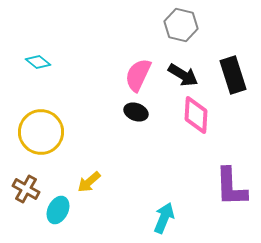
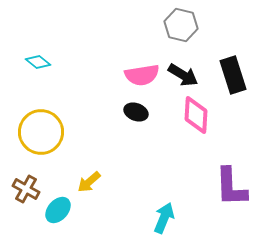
pink semicircle: moved 4 px right; rotated 124 degrees counterclockwise
cyan ellipse: rotated 16 degrees clockwise
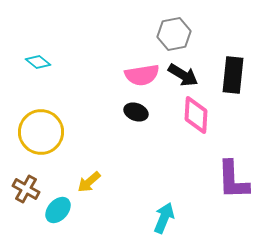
gray hexagon: moved 7 px left, 9 px down; rotated 24 degrees counterclockwise
black rectangle: rotated 24 degrees clockwise
purple L-shape: moved 2 px right, 7 px up
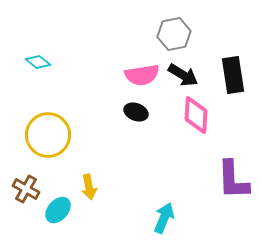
black rectangle: rotated 15 degrees counterclockwise
yellow circle: moved 7 px right, 3 px down
yellow arrow: moved 5 px down; rotated 60 degrees counterclockwise
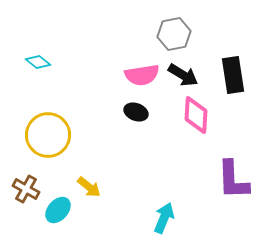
yellow arrow: rotated 40 degrees counterclockwise
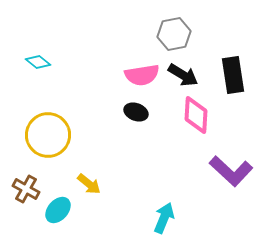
purple L-shape: moved 2 px left, 9 px up; rotated 45 degrees counterclockwise
yellow arrow: moved 3 px up
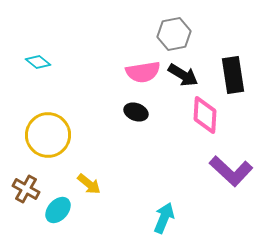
pink semicircle: moved 1 px right, 3 px up
pink diamond: moved 9 px right
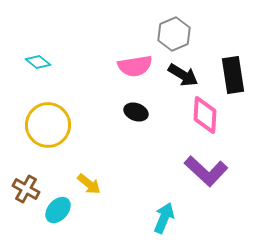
gray hexagon: rotated 12 degrees counterclockwise
pink semicircle: moved 8 px left, 6 px up
yellow circle: moved 10 px up
purple L-shape: moved 25 px left
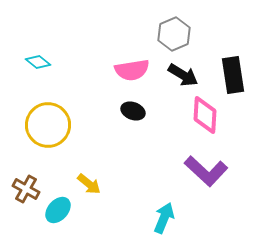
pink semicircle: moved 3 px left, 4 px down
black ellipse: moved 3 px left, 1 px up
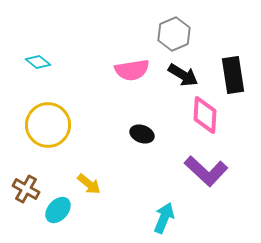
black ellipse: moved 9 px right, 23 px down
